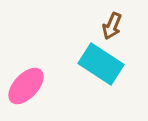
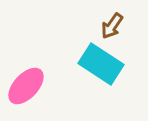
brown arrow: rotated 12 degrees clockwise
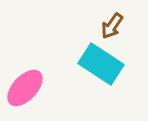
pink ellipse: moved 1 px left, 2 px down
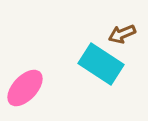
brown arrow: moved 10 px right, 8 px down; rotated 32 degrees clockwise
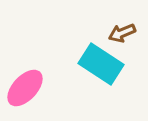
brown arrow: moved 1 px up
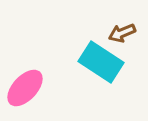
cyan rectangle: moved 2 px up
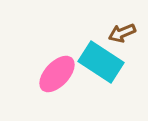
pink ellipse: moved 32 px right, 14 px up
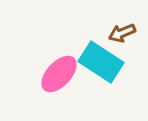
pink ellipse: moved 2 px right
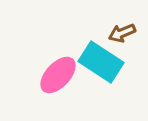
pink ellipse: moved 1 px left, 1 px down
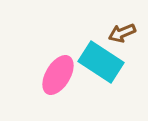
pink ellipse: rotated 12 degrees counterclockwise
